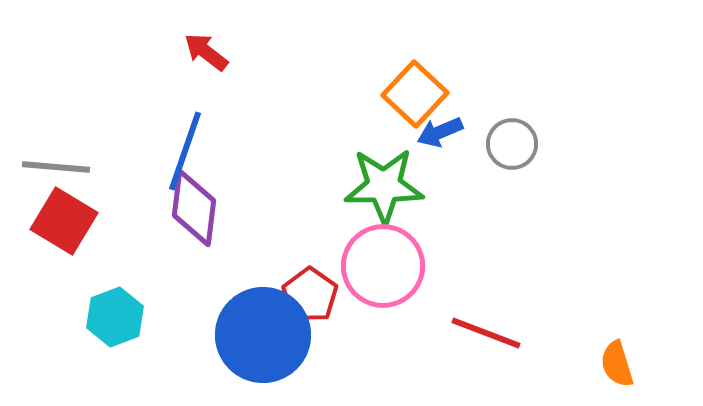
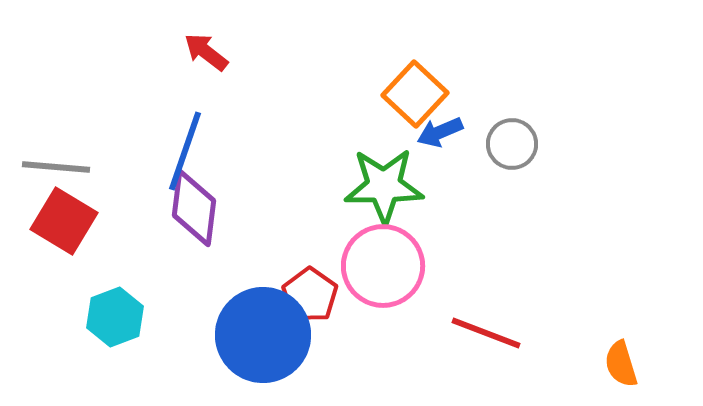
orange semicircle: moved 4 px right
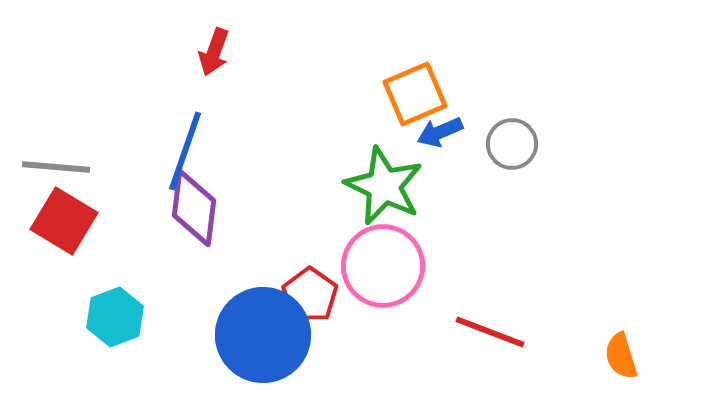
red arrow: moved 8 px right; rotated 108 degrees counterclockwise
orange square: rotated 24 degrees clockwise
green star: rotated 26 degrees clockwise
red line: moved 4 px right, 1 px up
orange semicircle: moved 8 px up
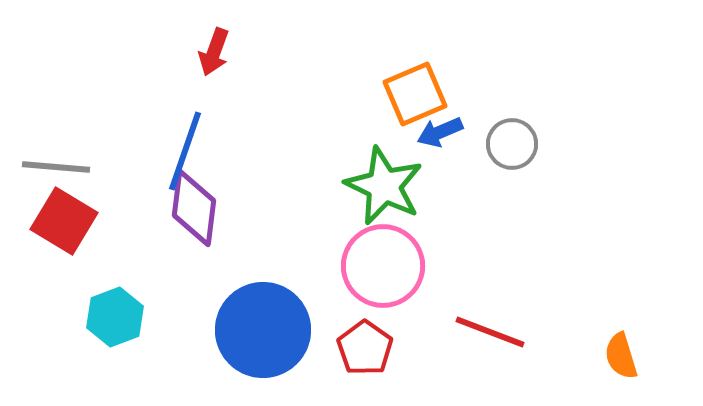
red pentagon: moved 55 px right, 53 px down
blue circle: moved 5 px up
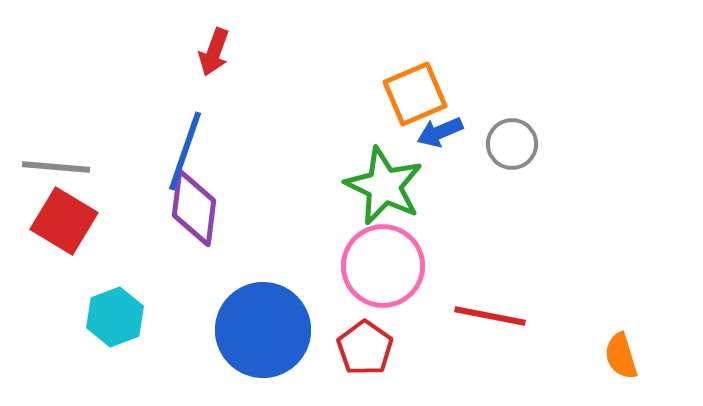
red line: moved 16 px up; rotated 10 degrees counterclockwise
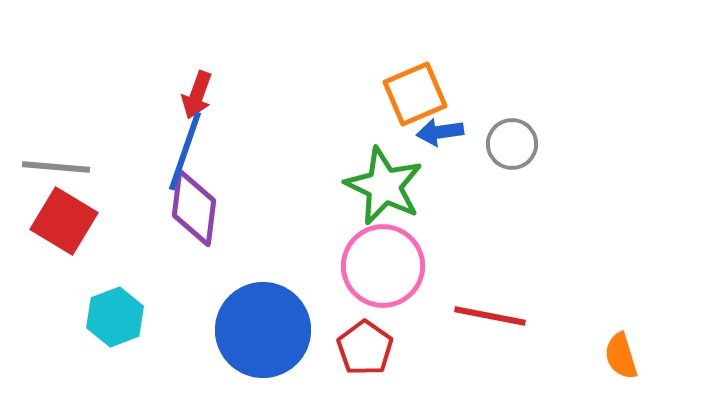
red arrow: moved 17 px left, 43 px down
blue arrow: rotated 15 degrees clockwise
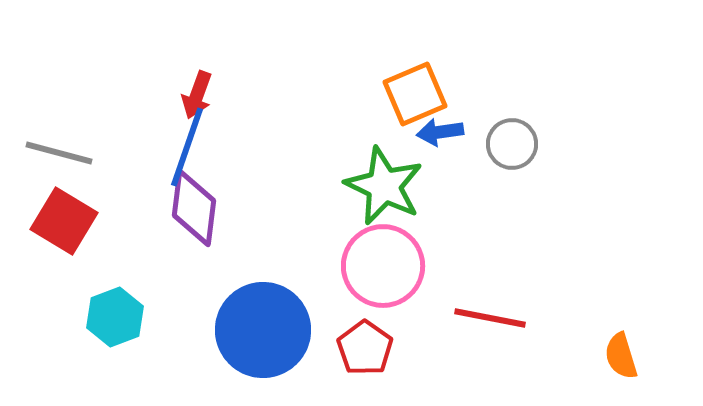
blue line: moved 2 px right, 4 px up
gray line: moved 3 px right, 14 px up; rotated 10 degrees clockwise
red line: moved 2 px down
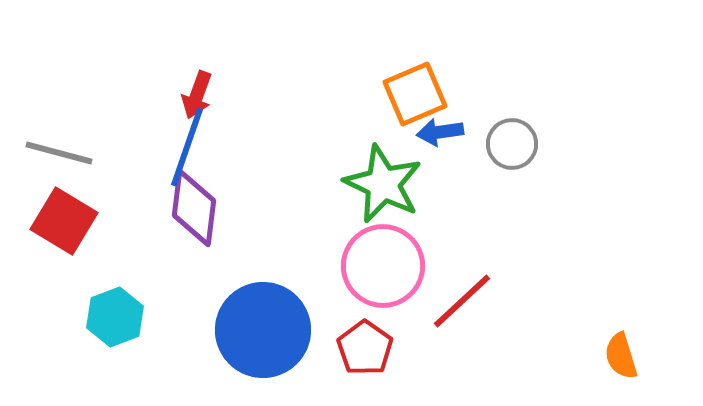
green star: moved 1 px left, 2 px up
red line: moved 28 px left, 17 px up; rotated 54 degrees counterclockwise
